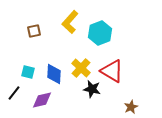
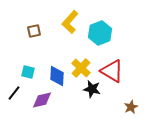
blue diamond: moved 3 px right, 2 px down
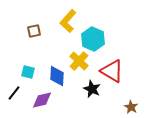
yellow L-shape: moved 2 px left, 1 px up
cyan hexagon: moved 7 px left, 6 px down; rotated 15 degrees counterclockwise
yellow cross: moved 2 px left, 7 px up
black star: rotated 12 degrees clockwise
brown star: rotated 16 degrees counterclockwise
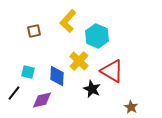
cyan hexagon: moved 4 px right, 3 px up
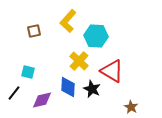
cyan hexagon: moved 1 px left; rotated 20 degrees counterclockwise
blue diamond: moved 11 px right, 11 px down
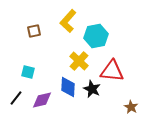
cyan hexagon: rotated 15 degrees counterclockwise
red triangle: rotated 25 degrees counterclockwise
black line: moved 2 px right, 5 px down
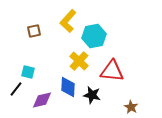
cyan hexagon: moved 2 px left
black star: moved 6 px down; rotated 12 degrees counterclockwise
black line: moved 9 px up
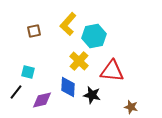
yellow L-shape: moved 3 px down
black line: moved 3 px down
brown star: rotated 16 degrees counterclockwise
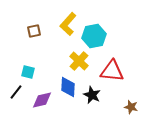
black star: rotated 12 degrees clockwise
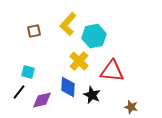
black line: moved 3 px right
